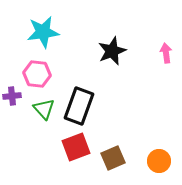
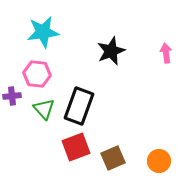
black star: moved 1 px left
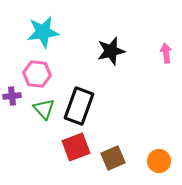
black star: rotated 8 degrees clockwise
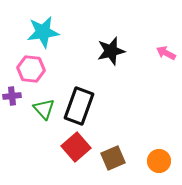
pink arrow: rotated 54 degrees counterclockwise
pink hexagon: moved 6 px left, 5 px up
red square: rotated 20 degrees counterclockwise
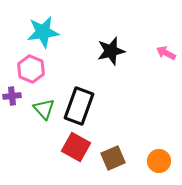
pink hexagon: rotated 16 degrees clockwise
red square: rotated 20 degrees counterclockwise
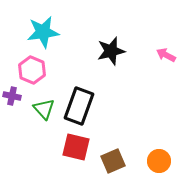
pink arrow: moved 2 px down
pink hexagon: moved 1 px right, 1 px down
purple cross: rotated 18 degrees clockwise
red square: rotated 16 degrees counterclockwise
brown square: moved 3 px down
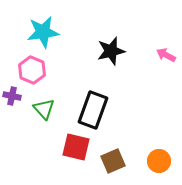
black rectangle: moved 14 px right, 4 px down
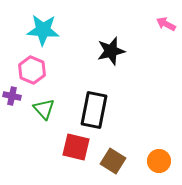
cyan star: moved 2 px up; rotated 12 degrees clockwise
pink arrow: moved 31 px up
black rectangle: moved 1 px right; rotated 9 degrees counterclockwise
brown square: rotated 35 degrees counterclockwise
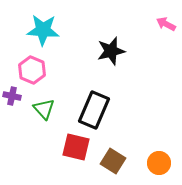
black rectangle: rotated 12 degrees clockwise
orange circle: moved 2 px down
